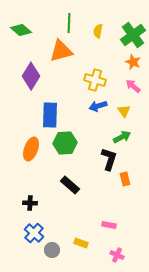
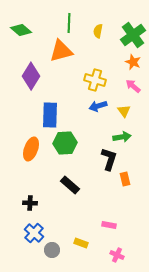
green arrow: rotated 18 degrees clockwise
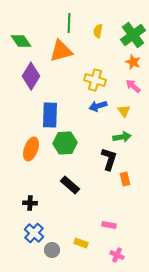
green diamond: moved 11 px down; rotated 15 degrees clockwise
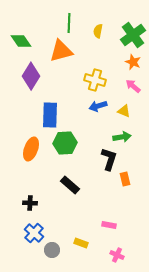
yellow triangle: rotated 32 degrees counterclockwise
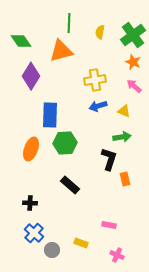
yellow semicircle: moved 2 px right, 1 px down
yellow cross: rotated 25 degrees counterclockwise
pink arrow: moved 1 px right
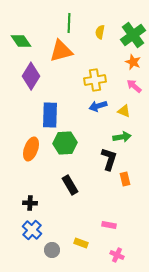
black rectangle: rotated 18 degrees clockwise
blue cross: moved 2 px left, 3 px up
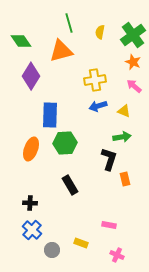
green line: rotated 18 degrees counterclockwise
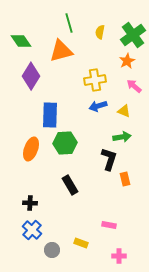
orange star: moved 6 px left, 1 px up; rotated 21 degrees clockwise
pink cross: moved 2 px right, 1 px down; rotated 24 degrees counterclockwise
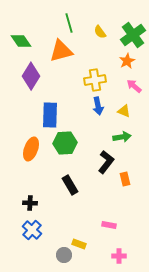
yellow semicircle: rotated 48 degrees counterclockwise
blue arrow: rotated 84 degrees counterclockwise
black L-shape: moved 3 px left, 3 px down; rotated 20 degrees clockwise
yellow rectangle: moved 2 px left, 1 px down
gray circle: moved 12 px right, 5 px down
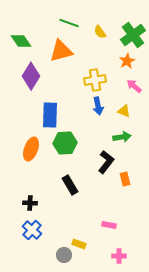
green line: rotated 54 degrees counterclockwise
